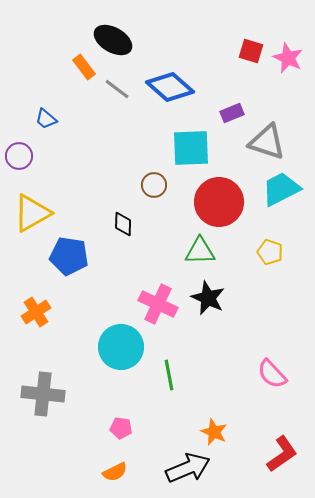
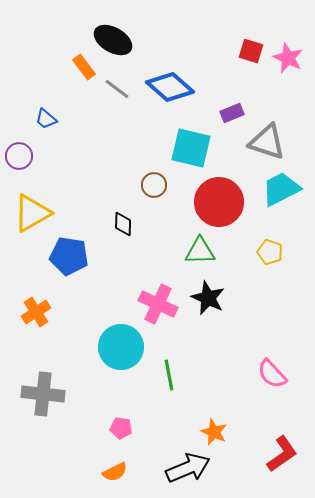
cyan square: rotated 15 degrees clockwise
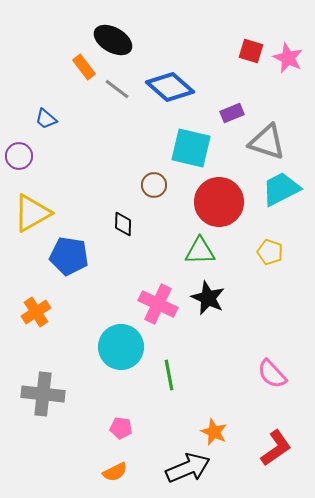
red L-shape: moved 6 px left, 6 px up
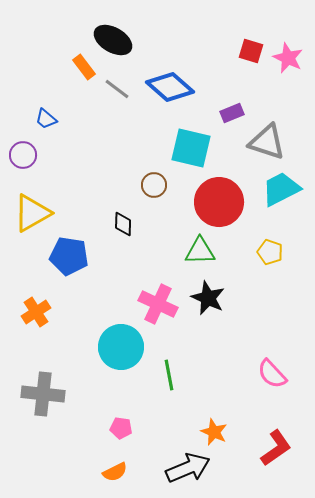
purple circle: moved 4 px right, 1 px up
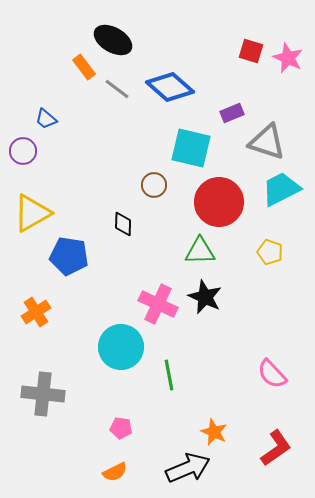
purple circle: moved 4 px up
black star: moved 3 px left, 1 px up
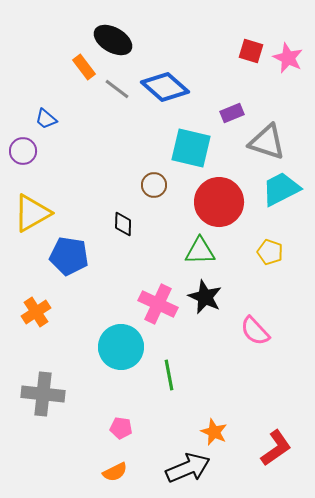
blue diamond: moved 5 px left
pink semicircle: moved 17 px left, 43 px up
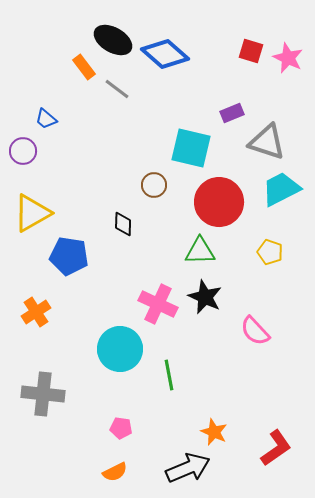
blue diamond: moved 33 px up
cyan circle: moved 1 px left, 2 px down
